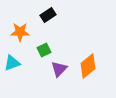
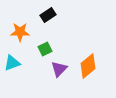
green square: moved 1 px right, 1 px up
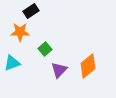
black rectangle: moved 17 px left, 4 px up
green square: rotated 16 degrees counterclockwise
purple triangle: moved 1 px down
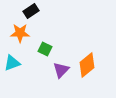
orange star: moved 1 px down
green square: rotated 24 degrees counterclockwise
orange diamond: moved 1 px left, 1 px up
purple triangle: moved 2 px right
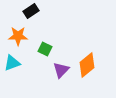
orange star: moved 2 px left, 3 px down
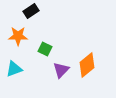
cyan triangle: moved 2 px right, 6 px down
